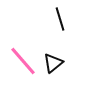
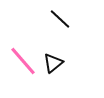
black line: rotated 30 degrees counterclockwise
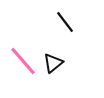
black line: moved 5 px right, 3 px down; rotated 10 degrees clockwise
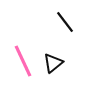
pink line: rotated 16 degrees clockwise
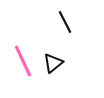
black line: rotated 10 degrees clockwise
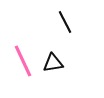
black triangle: rotated 30 degrees clockwise
